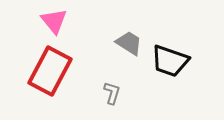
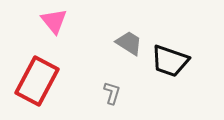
red rectangle: moved 13 px left, 10 px down
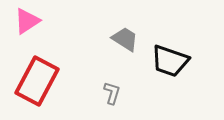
pink triangle: moved 27 px left; rotated 36 degrees clockwise
gray trapezoid: moved 4 px left, 4 px up
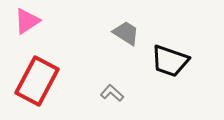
gray trapezoid: moved 1 px right, 6 px up
gray L-shape: rotated 65 degrees counterclockwise
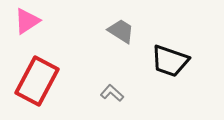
gray trapezoid: moved 5 px left, 2 px up
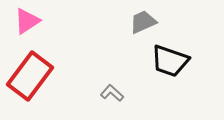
gray trapezoid: moved 22 px right, 9 px up; rotated 56 degrees counterclockwise
red rectangle: moved 7 px left, 5 px up; rotated 9 degrees clockwise
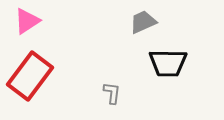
black trapezoid: moved 2 px left, 2 px down; rotated 18 degrees counterclockwise
gray L-shape: rotated 55 degrees clockwise
